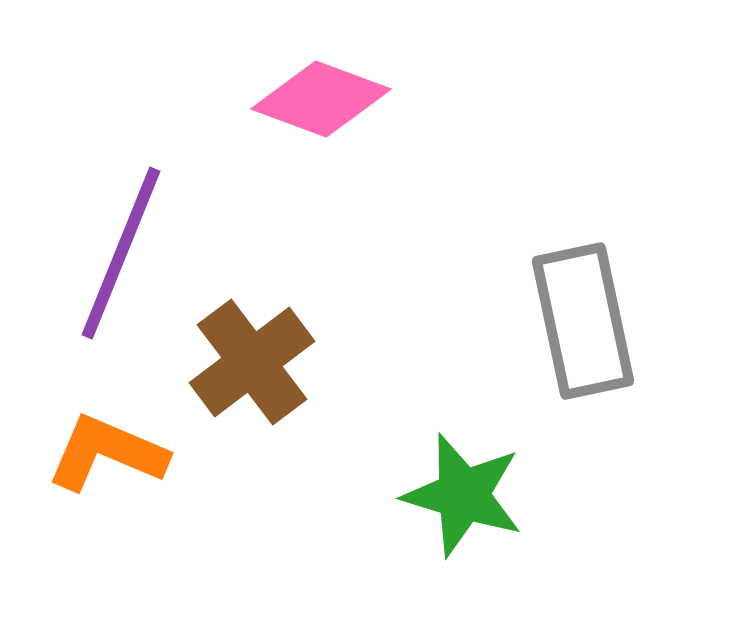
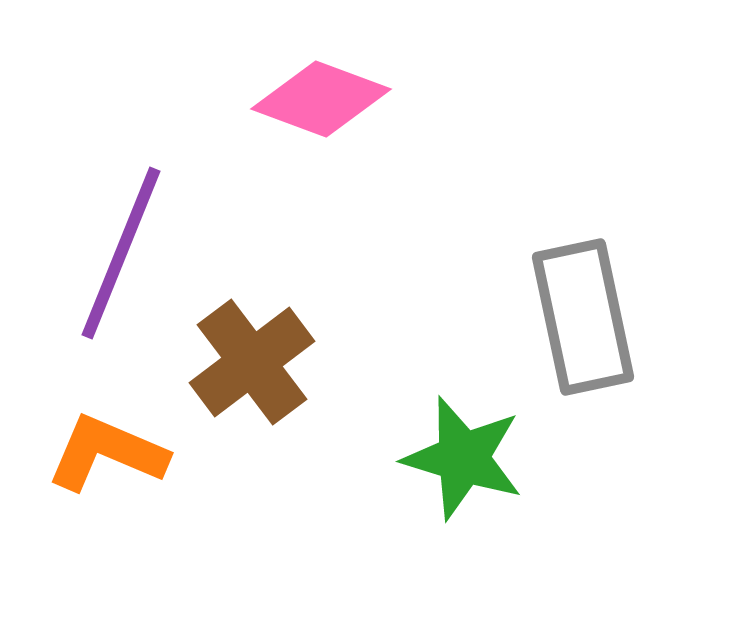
gray rectangle: moved 4 px up
green star: moved 37 px up
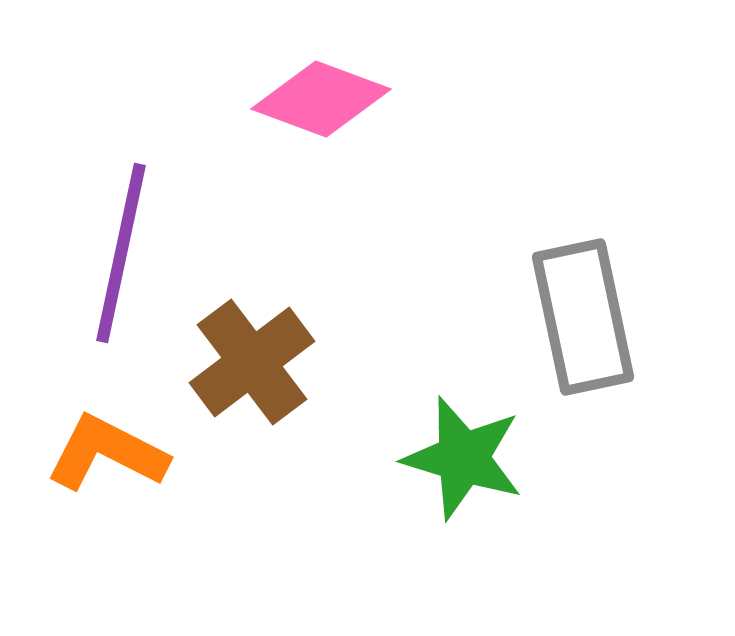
purple line: rotated 10 degrees counterclockwise
orange L-shape: rotated 4 degrees clockwise
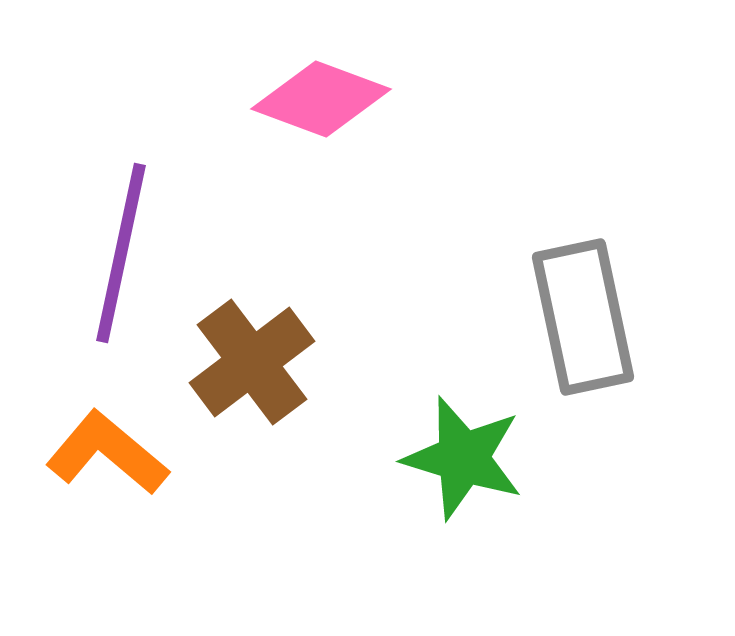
orange L-shape: rotated 13 degrees clockwise
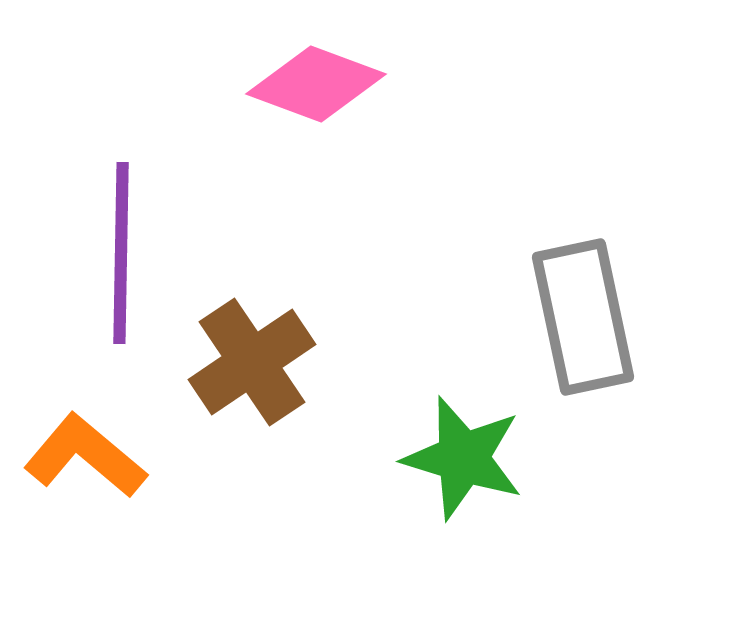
pink diamond: moved 5 px left, 15 px up
purple line: rotated 11 degrees counterclockwise
brown cross: rotated 3 degrees clockwise
orange L-shape: moved 22 px left, 3 px down
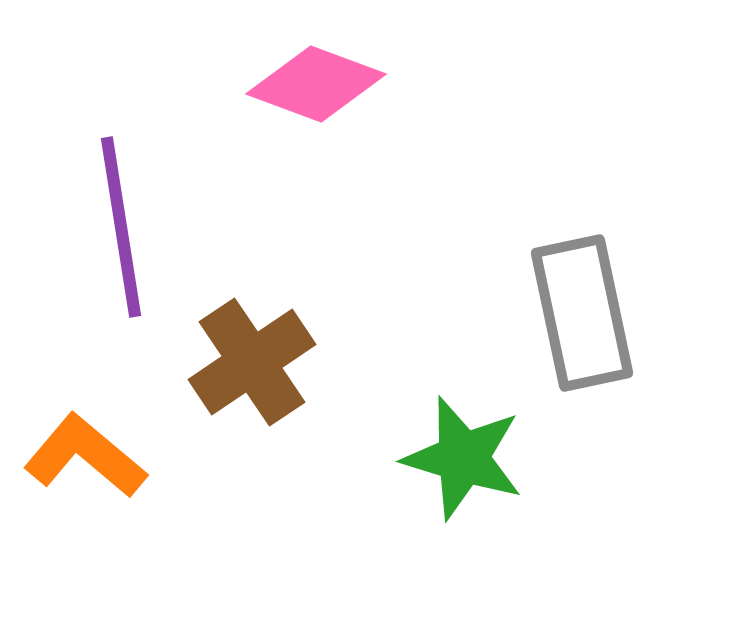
purple line: moved 26 px up; rotated 10 degrees counterclockwise
gray rectangle: moved 1 px left, 4 px up
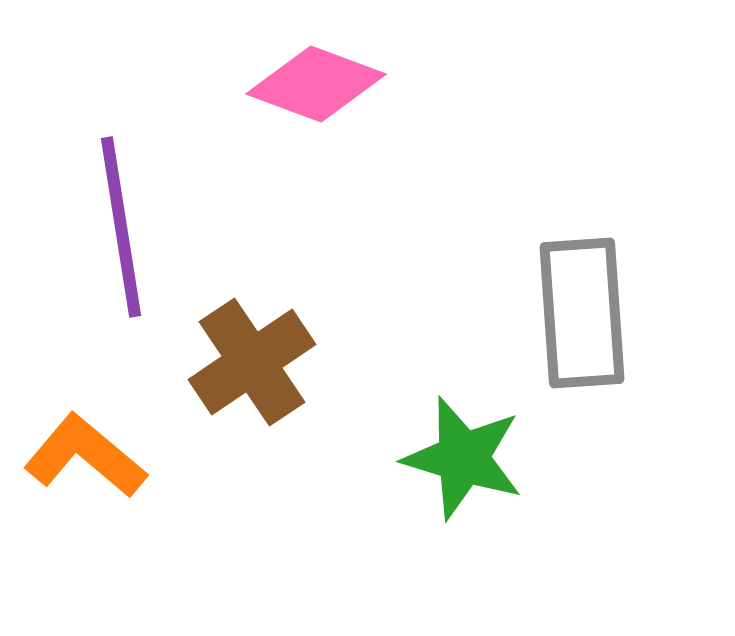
gray rectangle: rotated 8 degrees clockwise
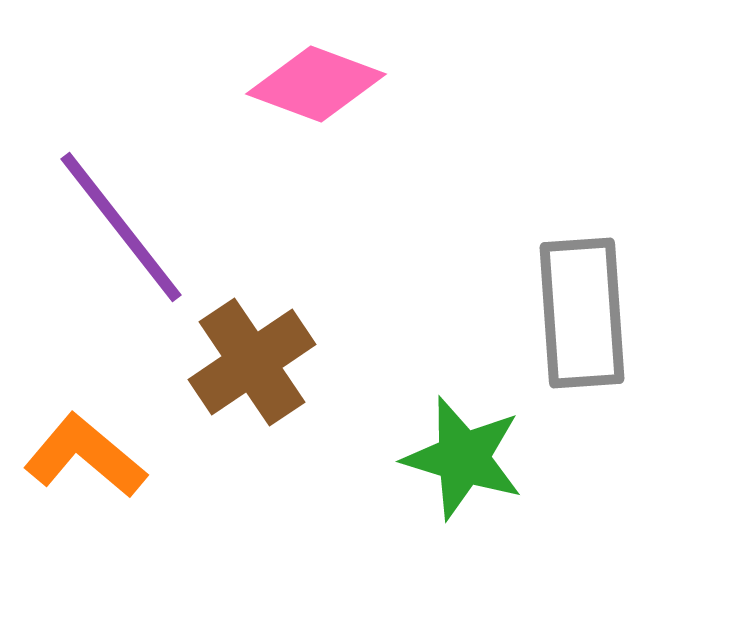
purple line: rotated 29 degrees counterclockwise
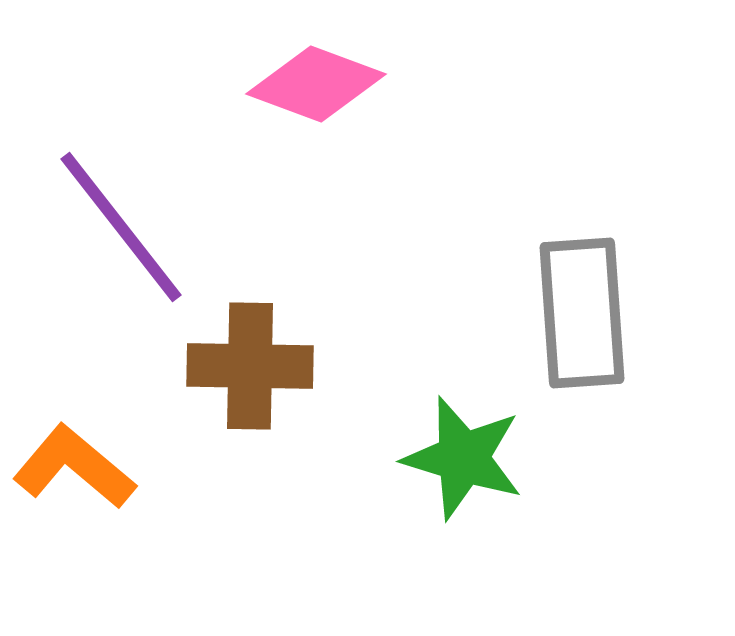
brown cross: moved 2 px left, 4 px down; rotated 35 degrees clockwise
orange L-shape: moved 11 px left, 11 px down
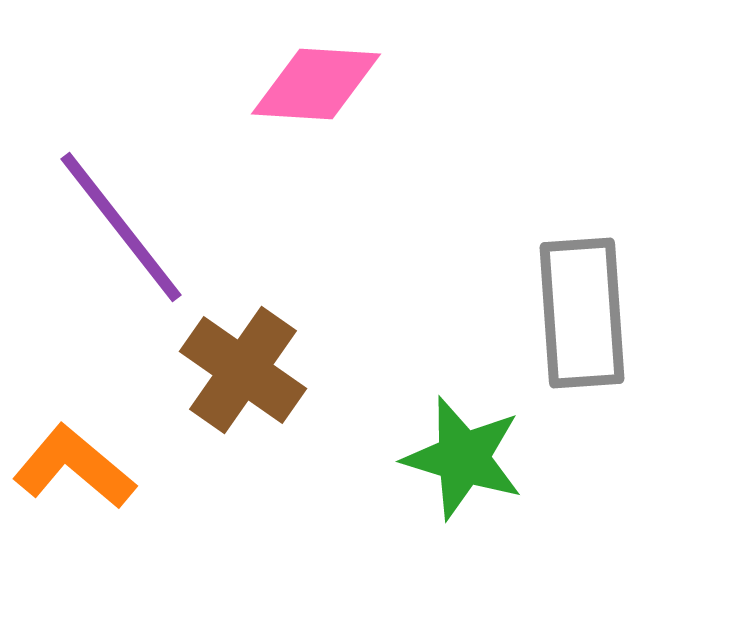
pink diamond: rotated 17 degrees counterclockwise
brown cross: moved 7 px left, 4 px down; rotated 34 degrees clockwise
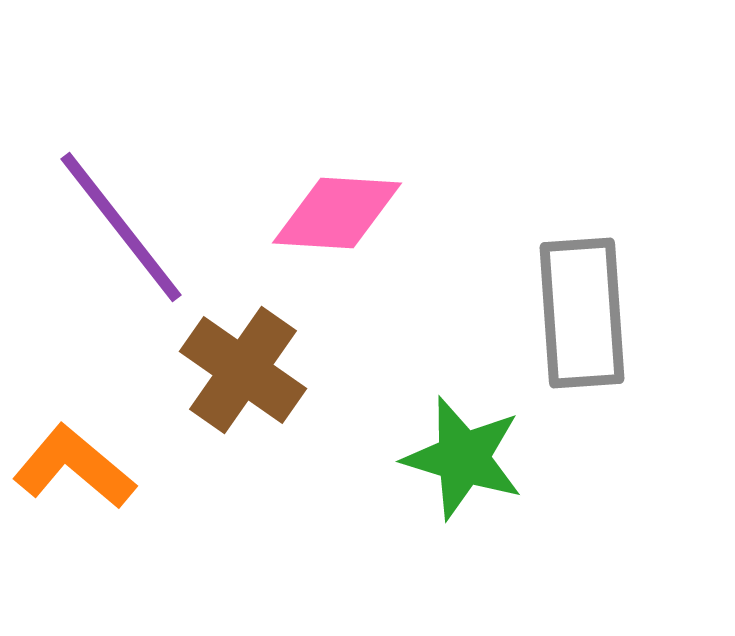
pink diamond: moved 21 px right, 129 px down
